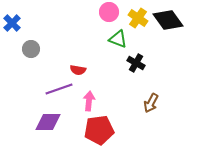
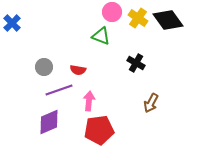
pink circle: moved 3 px right
green triangle: moved 17 px left, 3 px up
gray circle: moved 13 px right, 18 px down
purple line: moved 1 px down
purple diamond: moved 1 px right; rotated 24 degrees counterclockwise
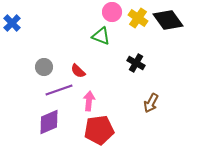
red semicircle: moved 1 px down; rotated 35 degrees clockwise
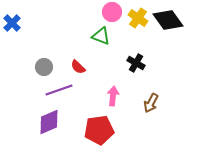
red semicircle: moved 4 px up
pink arrow: moved 24 px right, 5 px up
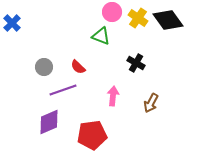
purple line: moved 4 px right
red pentagon: moved 7 px left, 5 px down
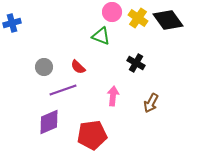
blue cross: rotated 30 degrees clockwise
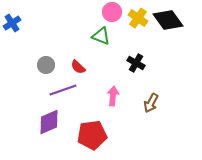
blue cross: rotated 18 degrees counterclockwise
gray circle: moved 2 px right, 2 px up
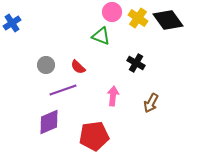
red pentagon: moved 2 px right, 1 px down
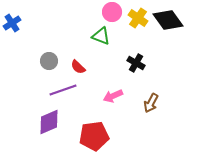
gray circle: moved 3 px right, 4 px up
pink arrow: rotated 120 degrees counterclockwise
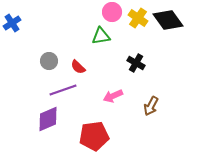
green triangle: rotated 30 degrees counterclockwise
brown arrow: moved 3 px down
purple diamond: moved 1 px left, 3 px up
